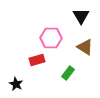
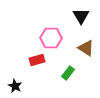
brown triangle: moved 1 px right, 1 px down
black star: moved 1 px left, 2 px down
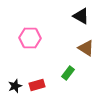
black triangle: rotated 30 degrees counterclockwise
pink hexagon: moved 21 px left
red rectangle: moved 25 px down
black star: rotated 24 degrees clockwise
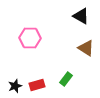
green rectangle: moved 2 px left, 6 px down
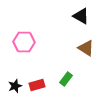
pink hexagon: moved 6 px left, 4 px down
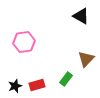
pink hexagon: rotated 10 degrees counterclockwise
brown triangle: moved 11 px down; rotated 42 degrees clockwise
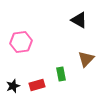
black triangle: moved 2 px left, 4 px down
pink hexagon: moved 3 px left
green rectangle: moved 5 px left, 5 px up; rotated 48 degrees counterclockwise
black star: moved 2 px left
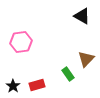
black triangle: moved 3 px right, 4 px up
green rectangle: moved 7 px right; rotated 24 degrees counterclockwise
black star: rotated 16 degrees counterclockwise
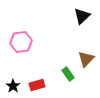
black triangle: rotated 48 degrees clockwise
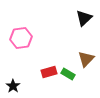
black triangle: moved 2 px right, 2 px down
pink hexagon: moved 4 px up
green rectangle: rotated 24 degrees counterclockwise
red rectangle: moved 12 px right, 13 px up
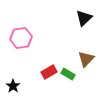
red rectangle: rotated 14 degrees counterclockwise
